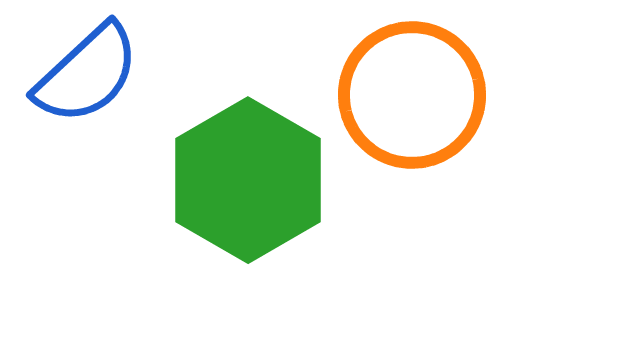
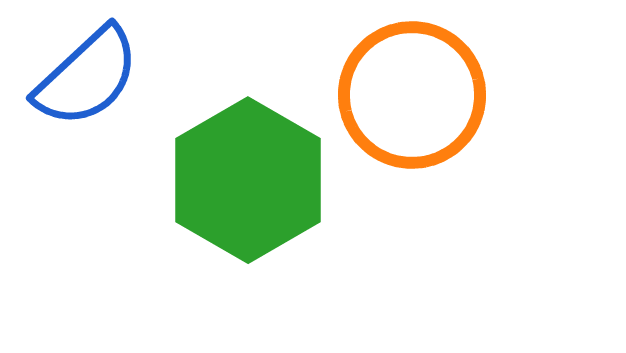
blue semicircle: moved 3 px down
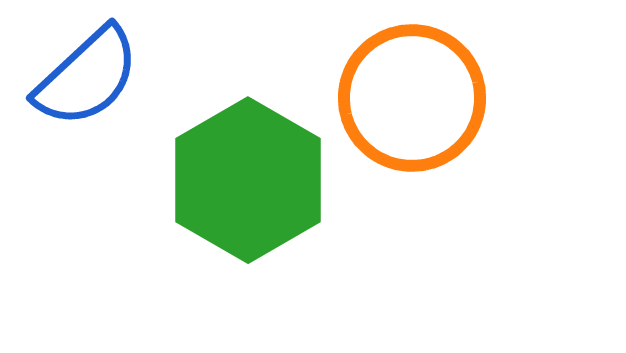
orange circle: moved 3 px down
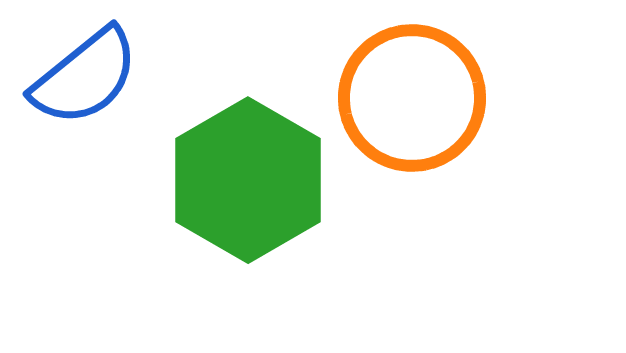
blue semicircle: moved 2 px left; rotated 4 degrees clockwise
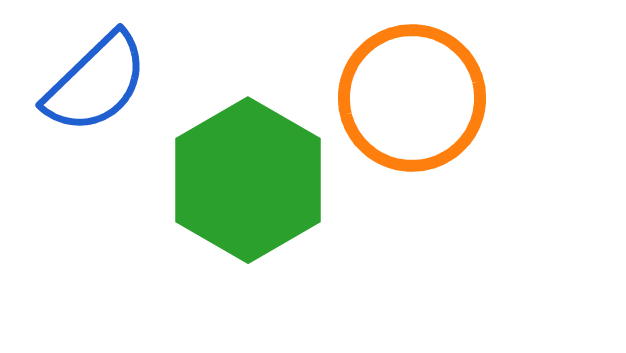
blue semicircle: moved 11 px right, 6 px down; rotated 5 degrees counterclockwise
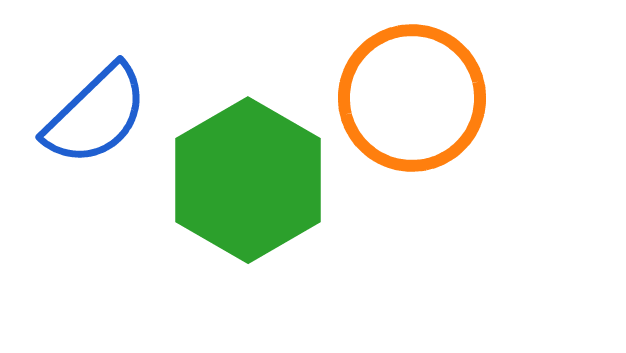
blue semicircle: moved 32 px down
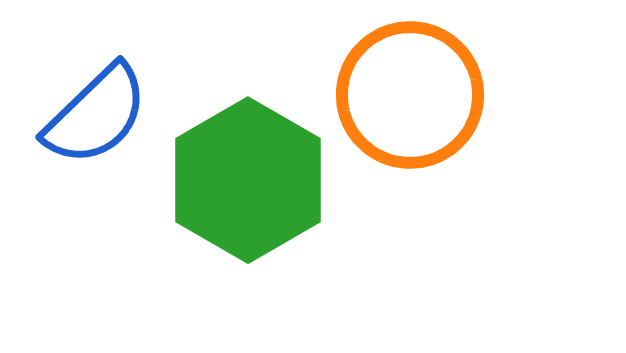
orange circle: moved 2 px left, 3 px up
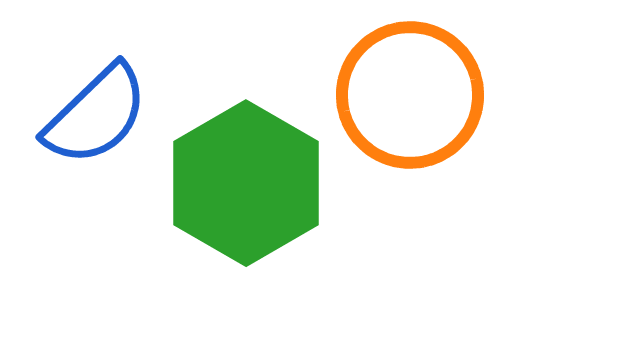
green hexagon: moved 2 px left, 3 px down
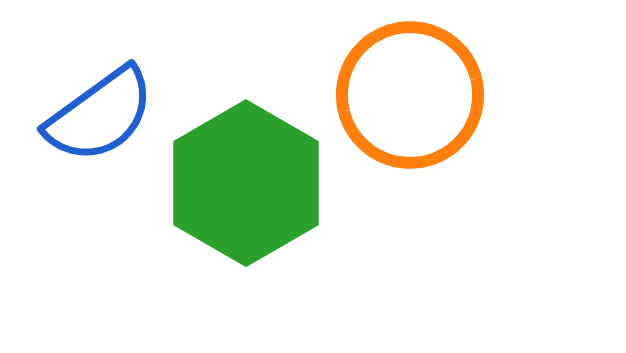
blue semicircle: moved 4 px right; rotated 8 degrees clockwise
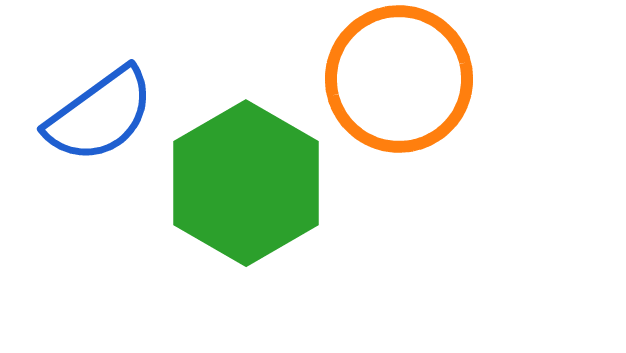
orange circle: moved 11 px left, 16 px up
